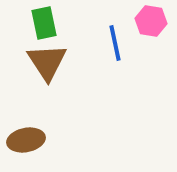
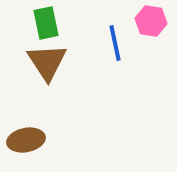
green rectangle: moved 2 px right
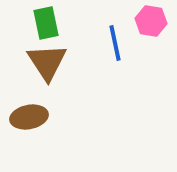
brown ellipse: moved 3 px right, 23 px up
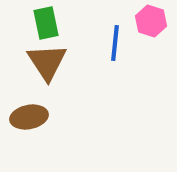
pink hexagon: rotated 8 degrees clockwise
blue line: rotated 18 degrees clockwise
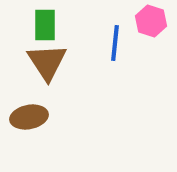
green rectangle: moved 1 px left, 2 px down; rotated 12 degrees clockwise
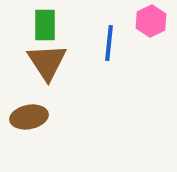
pink hexagon: rotated 16 degrees clockwise
blue line: moved 6 px left
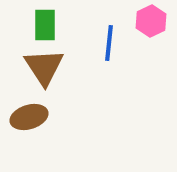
brown triangle: moved 3 px left, 5 px down
brown ellipse: rotated 6 degrees counterclockwise
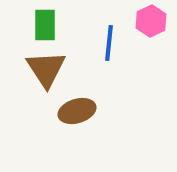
brown triangle: moved 2 px right, 2 px down
brown ellipse: moved 48 px right, 6 px up
